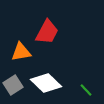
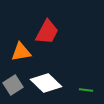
green line: rotated 40 degrees counterclockwise
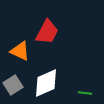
orange triangle: moved 1 px left, 1 px up; rotated 35 degrees clockwise
white diamond: rotated 68 degrees counterclockwise
green line: moved 1 px left, 3 px down
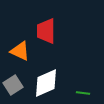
red trapezoid: moved 1 px left, 1 px up; rotated 152 degrees clockwise
green line: moved 2 px left
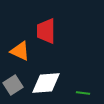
white diamond: rotated 20 degrees clockwise
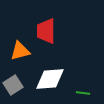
orange triangle: rotated 40 degrees counterclockwise
white diamond: moved 4 px right, 4 px up
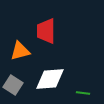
gray square: rotated 24 degrees counterclockwise
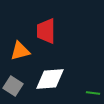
gray square: moved 1 px down
green line: moved 10 px right
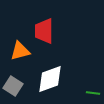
red trapezoid: moved 2 px left
white diamond: rotated 16 degrees counterclockwise
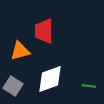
green line: moved 4 px left, 7 px up
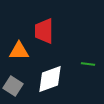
orange triangle: moved 1 px left; rotated 15 degrees clockwise
green line: moved 1 px left, 22 px up
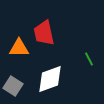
red trapezoid: moved 2 px down; rotated 12 degrees counterclockwise
orange triangle: moved 3 px up
green line: moved 1 px right, 5 px up; rotated 56 degrees clockwise
